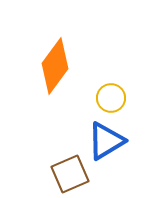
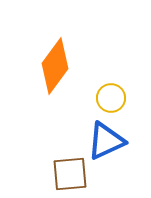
blue triangle: rotated 6 degrees clockwise
brown square: rotated 18 degrees clockwise
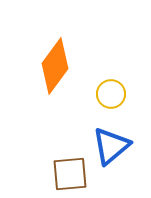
yellow circle: moved 4 px up
blue triangle: moved 5 px right, 5 px down; rotated 15 degrees counterclockwise
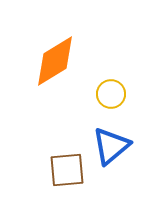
orange diamond: moved 5 px up; rotated 22 degrees clockwise
brown square: moved 3 px left, 4 px up
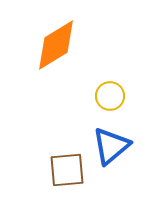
orange diamond: moved 1 px right, 16 px up
yellow circle: moved 1 px left, 2 px down
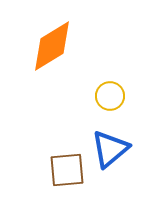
orange diamond: moved 4 px left, 1 px down
blue triangle: moved 1 px left, 3 px down
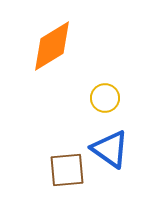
yellow circle: moved 5 px left, 2 px down
blue triangle: rotated 45 degrees counterclockwise
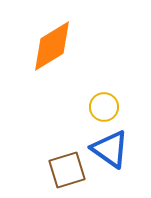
yellow circle: moved 1 px left, 9 px down
brown square: rotated 12 degrees counterclockwise
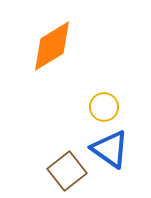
brown square: moved 1 px down; rotated 21 degrees counterclockwise
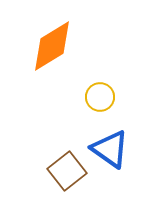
yellow circle: moved 4 px left, 10 px up
